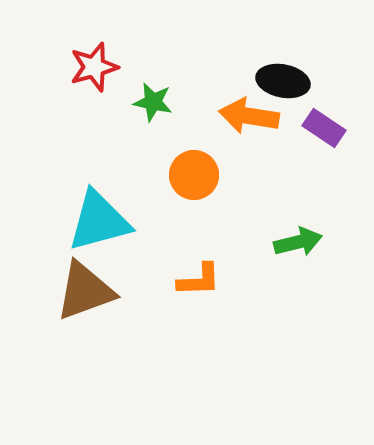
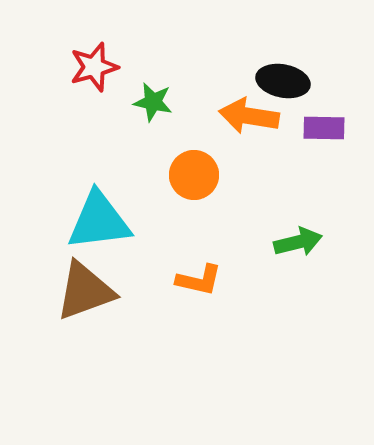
purple rectangle: rotated 33 degrees counterclockwise
cyan triangle: rotated 8 degrees clockwise
orange L-shape: rotated 15 degrees clockwise
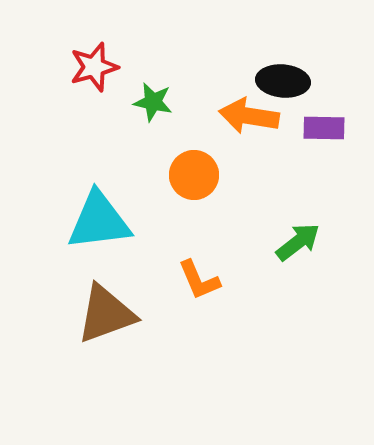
black ellipse: rotated 6 degrees counterclockwise
green arrow: rotated 24 degrees counterclockwise
orange L-shape: rotated 54 degrees clockwise
brown triangle: moved 21 px right, 23 px down
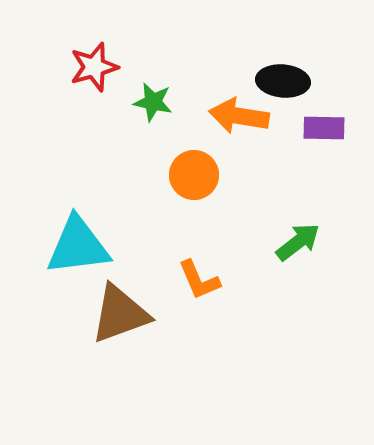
orange arrow: moved 10 px left
cyan triangle: moved 21 px left, 25 px down
brown triangle: moved 14 px right
